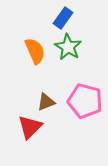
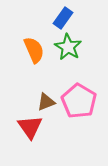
orange semicircle: moved 1 px left, 1 px up
pink pentagon: moved 6 px left; rotated 16 degrees clockwise
red triangle: rotated 20 degrees counterclockwise
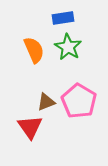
blue rectangle: rotated 45 degrees clockwise
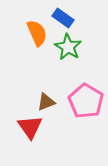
blue rectangle: rotated 45 degrees clockwise
orange semicircle: moved 3 px right, 17 px up
pink pentagon: moved 7 px right
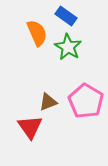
blue rectangle: moved 3 px right, 2 px up
brown triangle: moved 2 px right
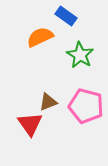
orange semicircle: moved 3 px right, 4 px down; rotated 92 degrees counterclockwise
green star: moved 12 px right, 8 px down
pink pentagon: moved 5 px down; rotated 16 degrees counterclockwise
red triangle: moved 3 px up
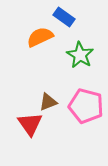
blue rectangle: moved 2 px left, 1 px down
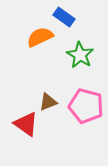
red triangle: moved 4 px left; rotated 20 degrees counterclockwise
